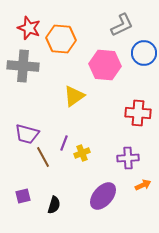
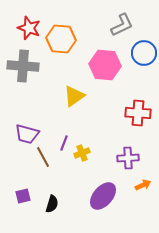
black semicircle: moved 2 px left, 1 px up
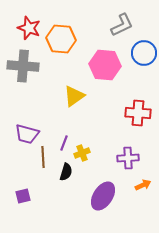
brown line: rotated 25 degrees clockwise
purple ellipse: rotated 8 degrees counterclockwise
black semicircle: moved 14 px right, 32 px up
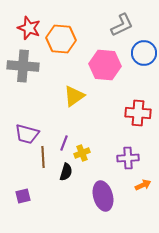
purple ellipse: rotated 48 degrees counterclockwise
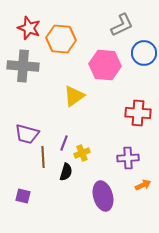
purple square: rotated 28 degrees clockwise
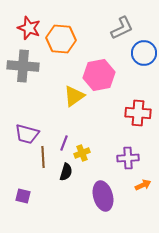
gray L-shape: moved 3 px down
pink hexagon: moved 6 px left, 10 px down; rotated 16 degrees counterclockwise
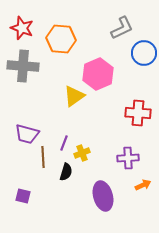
red star: moved 7 px left
pink hexagon: moved 1 px left, 1 px up; rotated 12 degrees counterclockwise
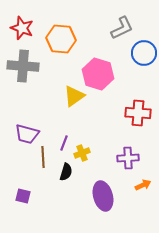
pink hexagon: rotated 20 degrees counterclockwise
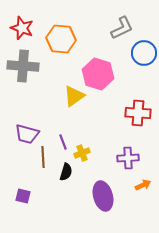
purple line: moved 1 px left, 1 px up; rotated 42 degrees counterclockwise
